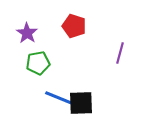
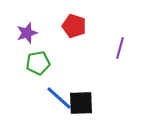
purple star: rotated 20 degrees clockwise
purple line: moved 5 px up
blue line: rotated 20 degrees clockwise
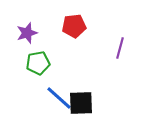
red pentagon: rotated 25 degrees counterclockwise
